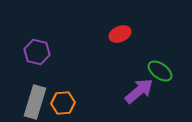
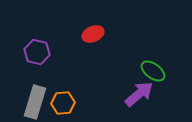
red ellipse: moved 27 px left
green ellipse: moved 7 px left
purple arrow: moved 3 px down
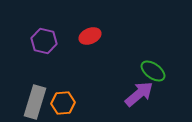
red ellipse: moved 3 px left, 2 px down
purple hexagon: moved 7 px right, 11 px up
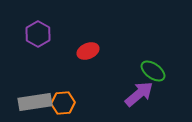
red ellipse: moved 2 px left, 15 px down
purple hexagon: moved 6 px left, 7 px up; rotated 15 degrees clockwise
gray rectangle: rotated 64 degrees clockwise
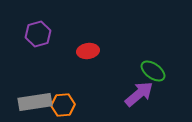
purple hexagon: rotated 15 degrees clockwise
red ellipse: rotated 15 degrees clockwise
orange hexagon: moved 2 px down
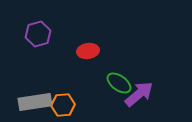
green ellipse: moved 34 px left, 12 px down
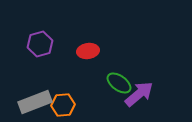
purple hexagon: moved 2 px right, 10 px down
gray rectangle: rotated 12 degrees counterclockwise
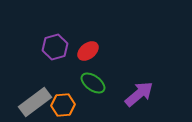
purple hexagon: moved 15 px right, 3 px down
red ellipse: rotated 30 degrees counterclockwise
green ellipse: moved 26 px left
gray rectangle: rotated 16 degrees counterclockwise
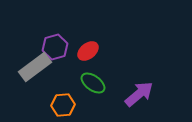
gray rectangle: moved 35 px up
